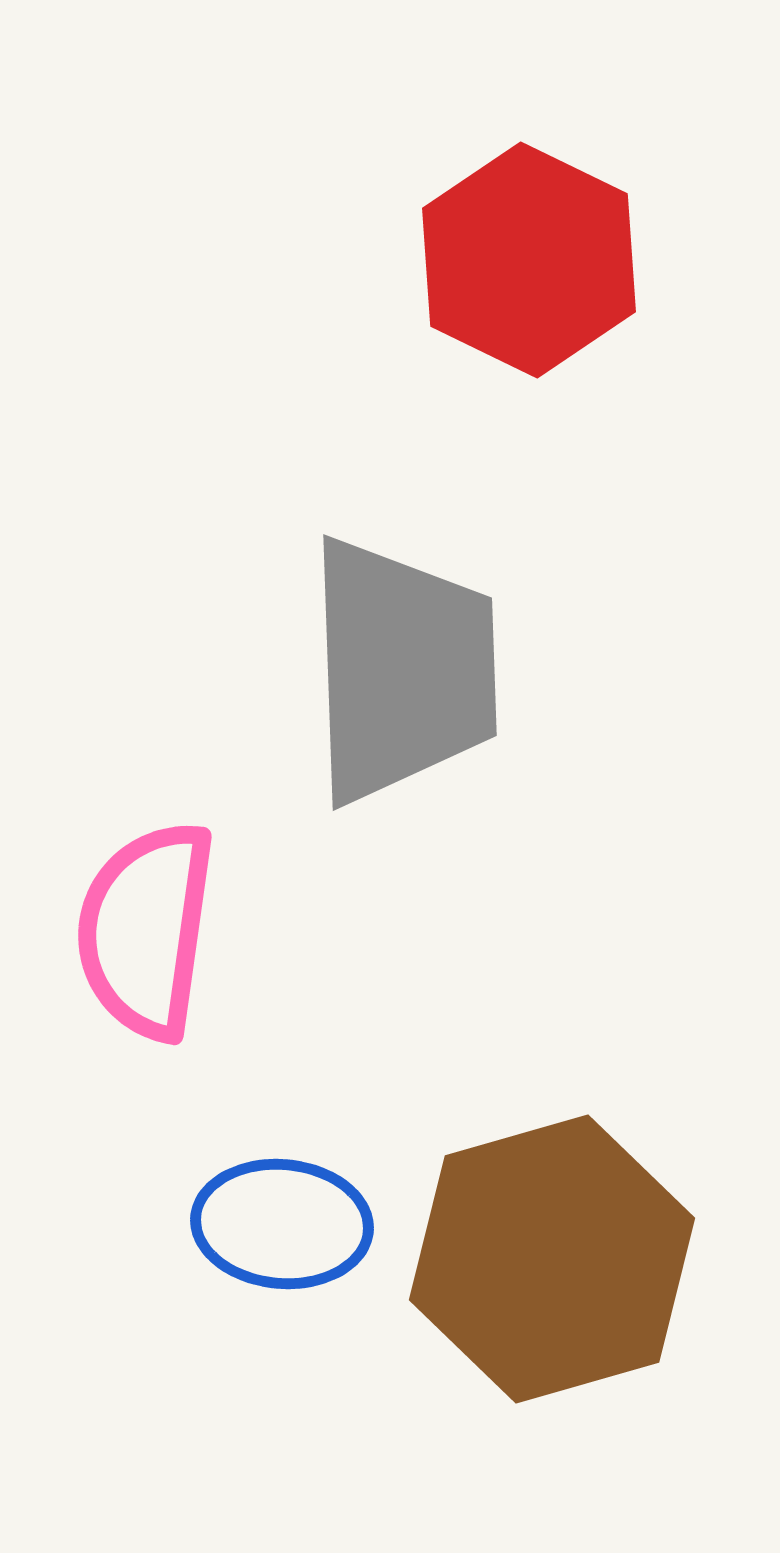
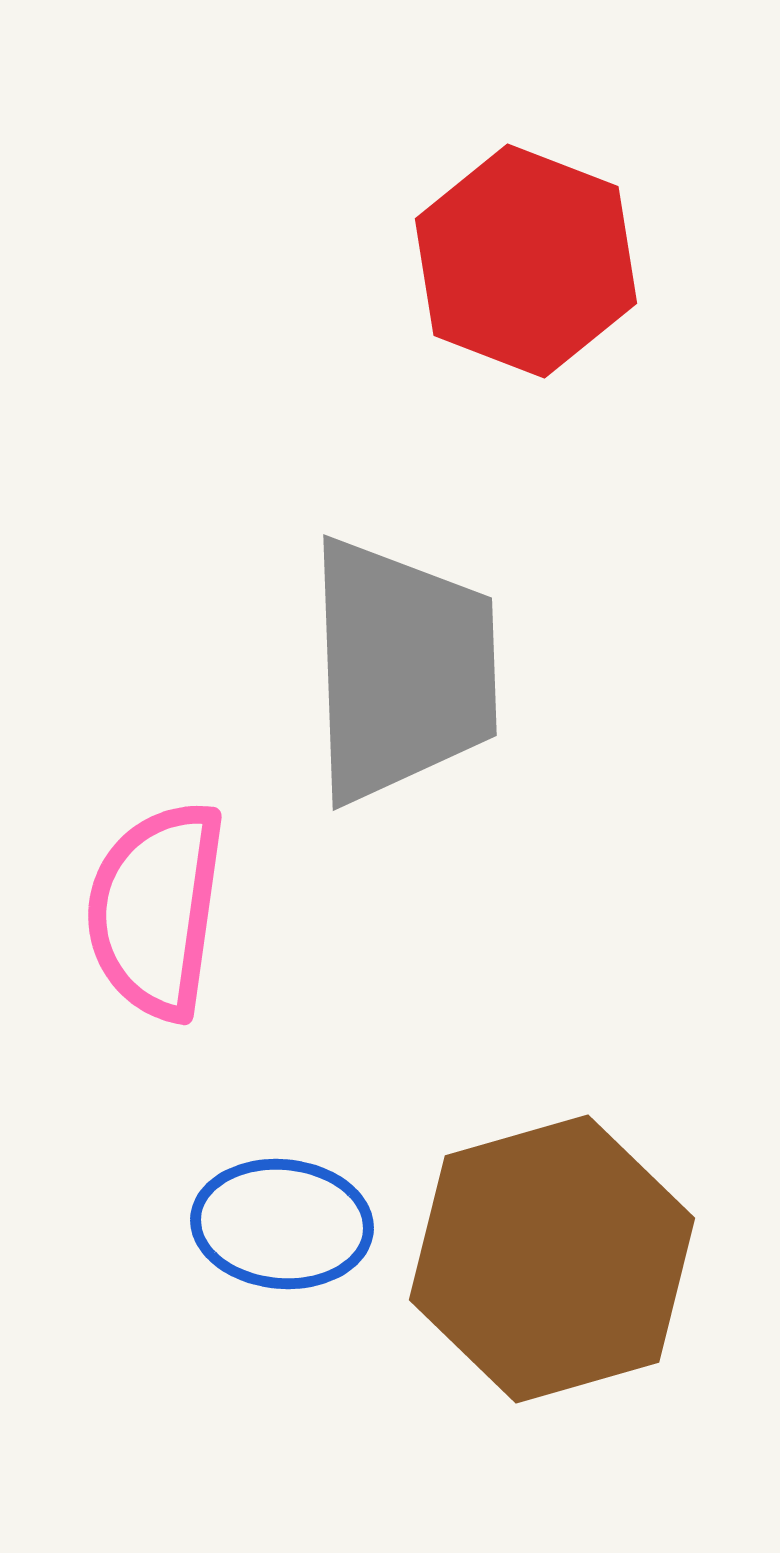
red hexagon: moved 3 px left, 1 px down; rotated 5 degrees counterclockwise
pink semicircle: moved 10 px right, 20 px up
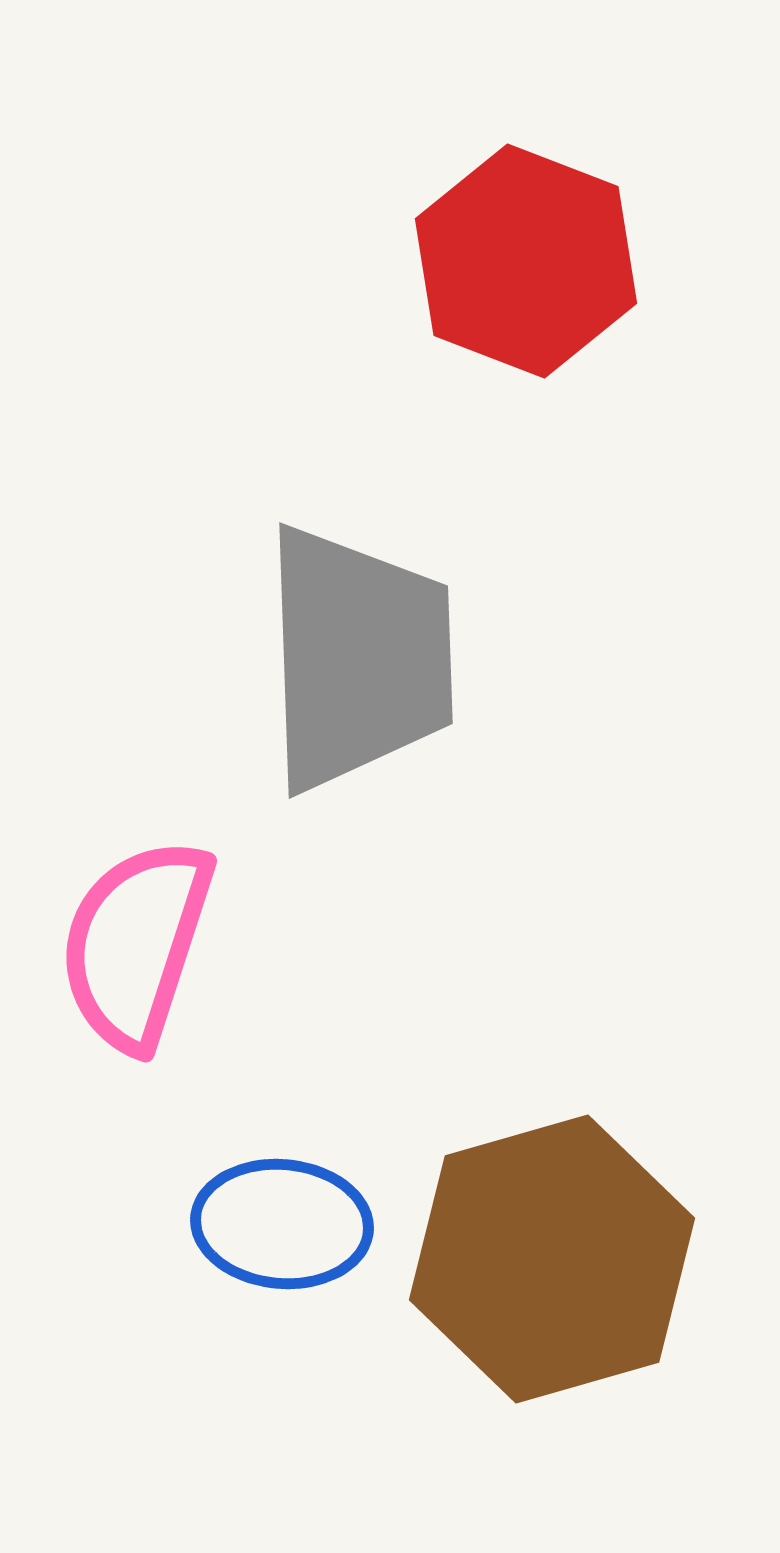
gray trapezoid: moved 44 px left, 12 px up
pink semicircle: moved 20 px left, 34 px down; rotated 10 degrees clockwise
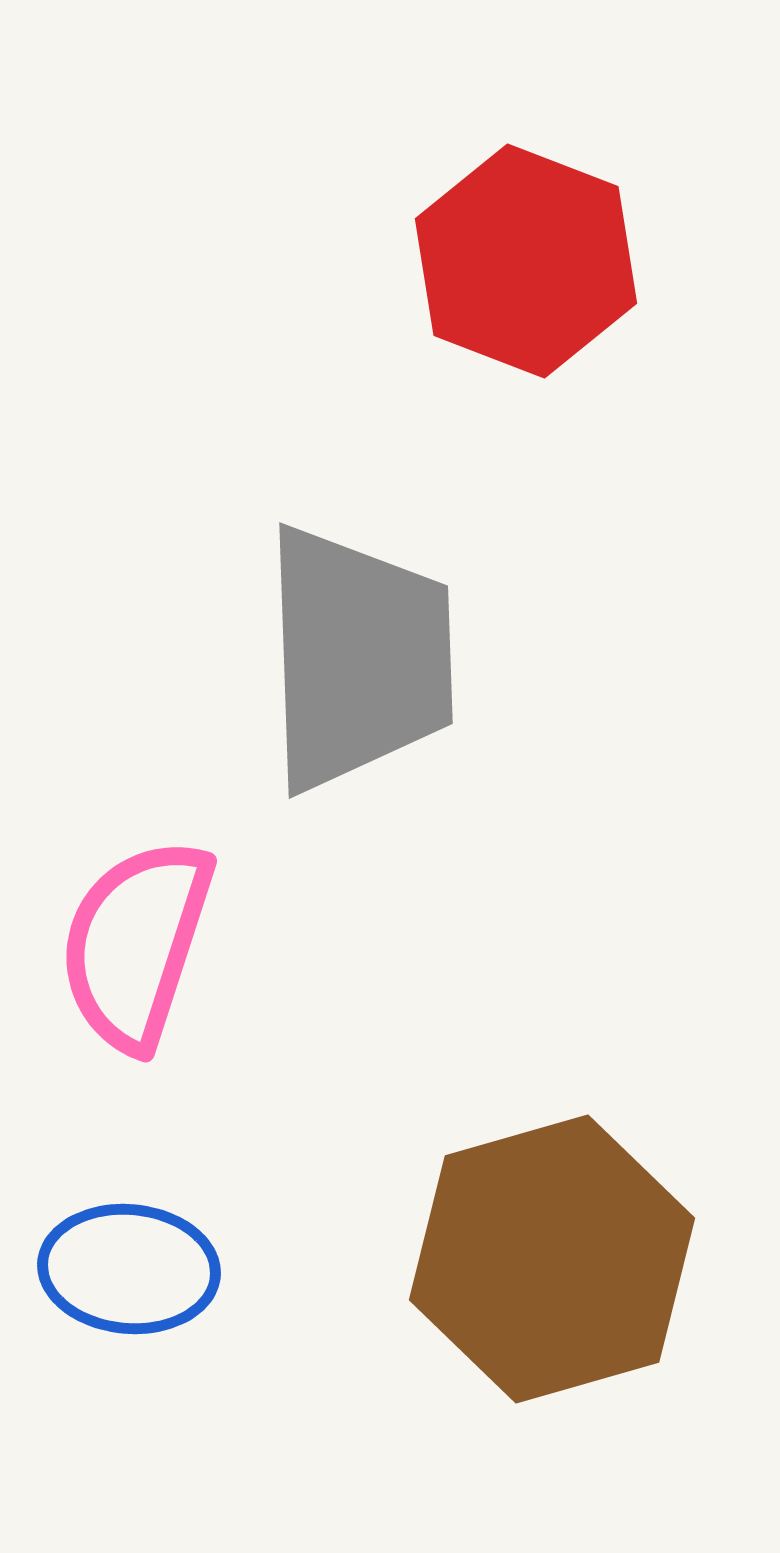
blue ellipse: moved 153 px left, 45 px down
